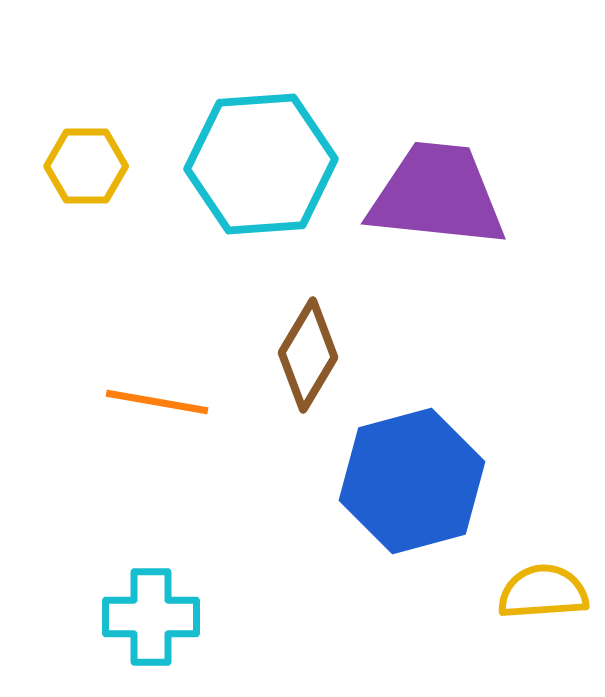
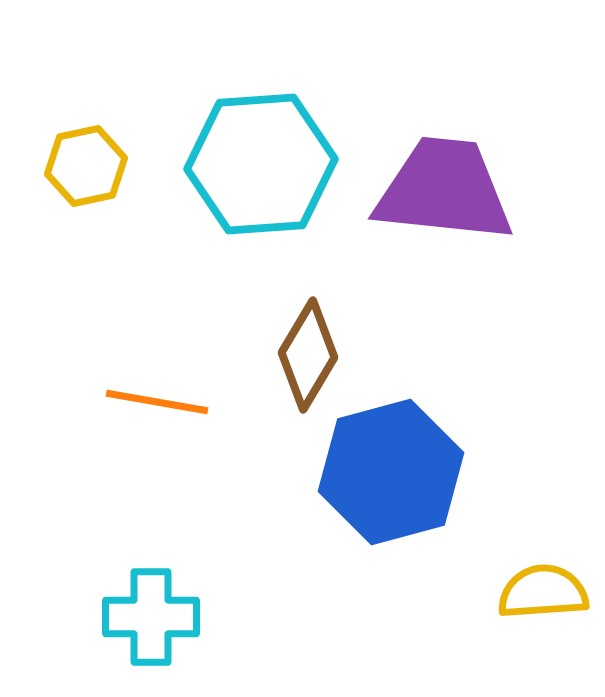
yellow hexagon: rotated 12 degrees counterclockwise
purple trapezoid: moved 7 px right, 5 px up
blue hexagon: moved 21 px left, 9 px up
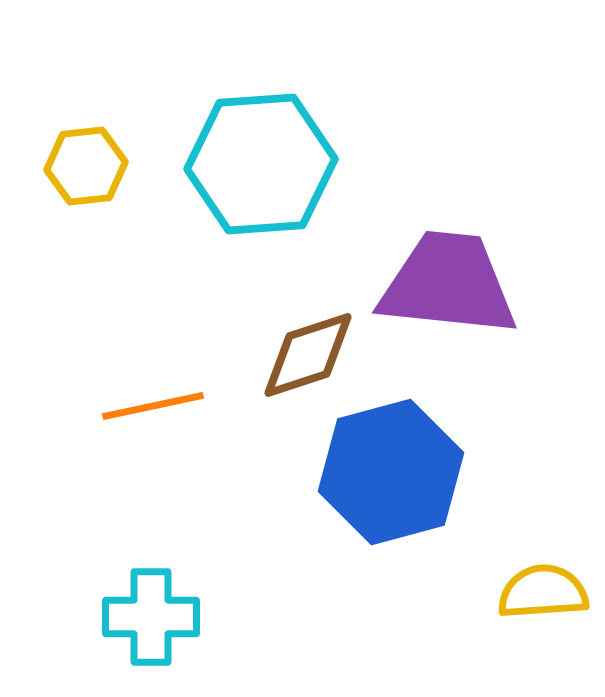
yellow hexagon: rotated 6 degrees clockwise
purple trapezoid: moved 4 px right, 94 px down
brown diamond: rotated 41 degrees clockwise
orange line: moved 4 px left, 4 px down; rotated 22 degrees counterclockwise
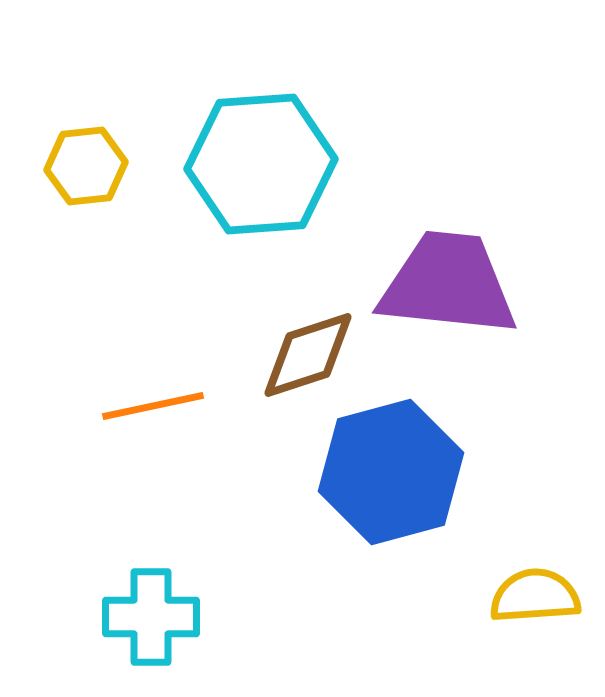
yellow semicircle: moved 8 px left, 4 px down
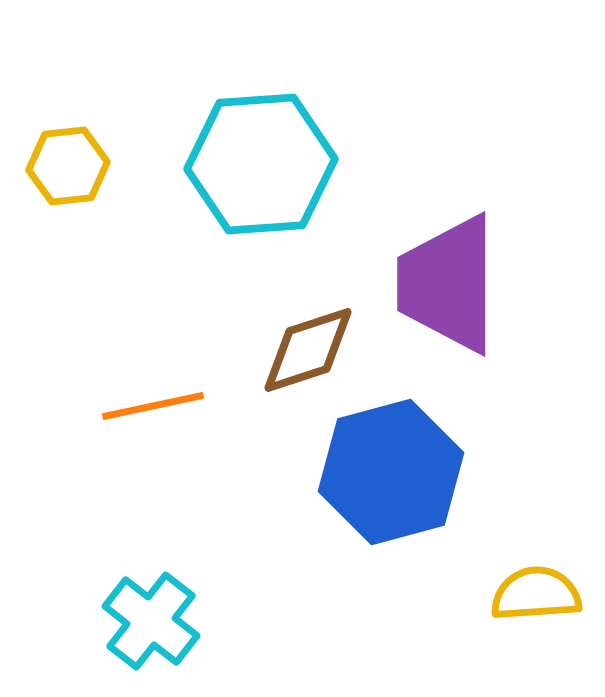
yellow hexagon: moved 18 px left
purple trapezoid: rotated 96 degrees counterclockwise
brown diamond: moved 5 px up
yellow semicircle: moved 1 px right, 2 px up
cyan cross: moved 4 px down; rotated 38 degrees clockwise
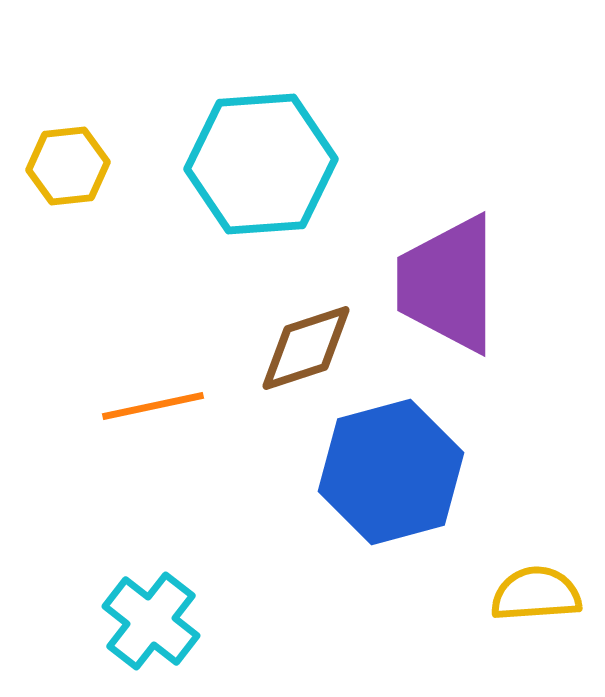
brown diamond: moved 2 px left, 2 px up
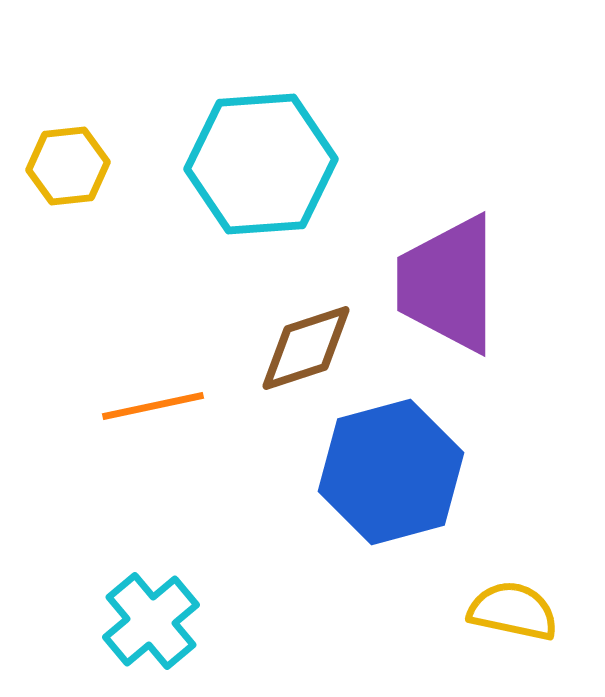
yellow semicircle: moved 23 px left, 17 px down; rotated 16 degrees clockwise
cyan cross: rotated 12 degrees clockwise
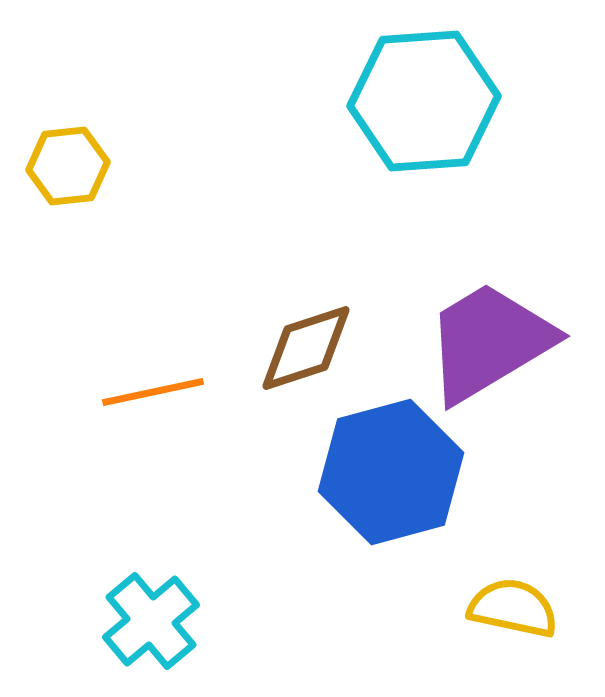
cyan hexagon: moved 163 px right, 63 px up
purple trapezoid: moved 41 px right, 58 px down; rotated 59 degrees clockwise
orange line: moved 14 px up
yellow semicircle: moved 3 px up
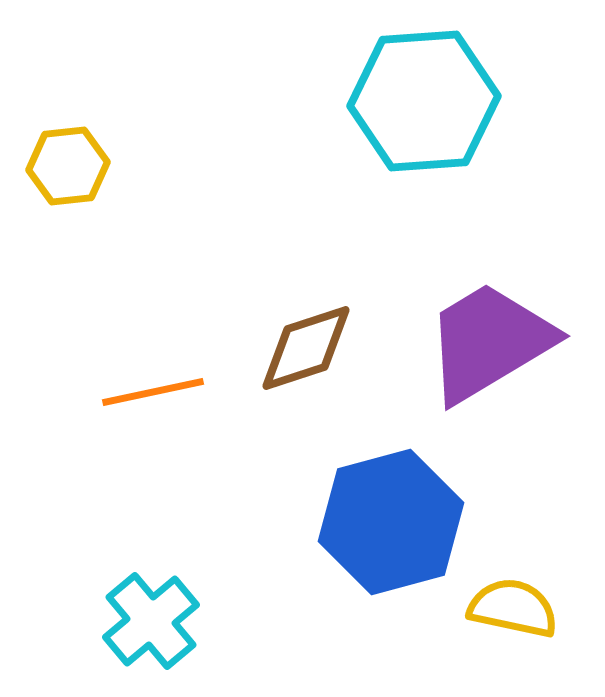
blue hexagon: moved 50 px down
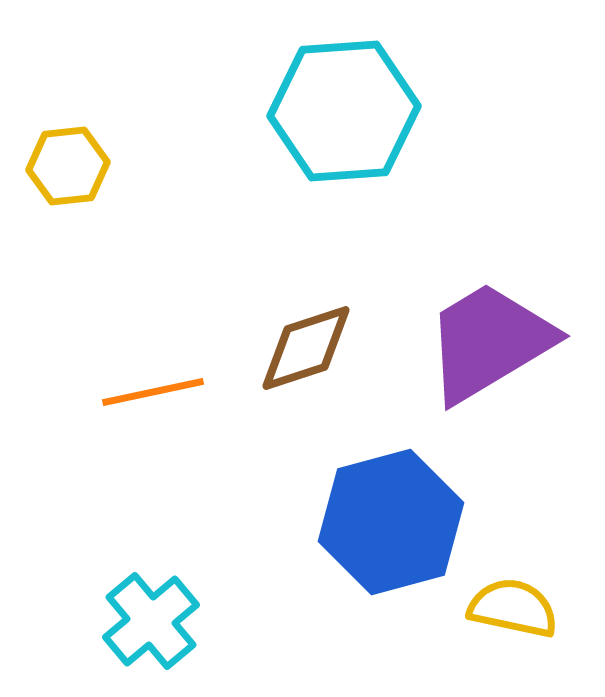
cyan hexagon: moved 80 px left, 10 px down
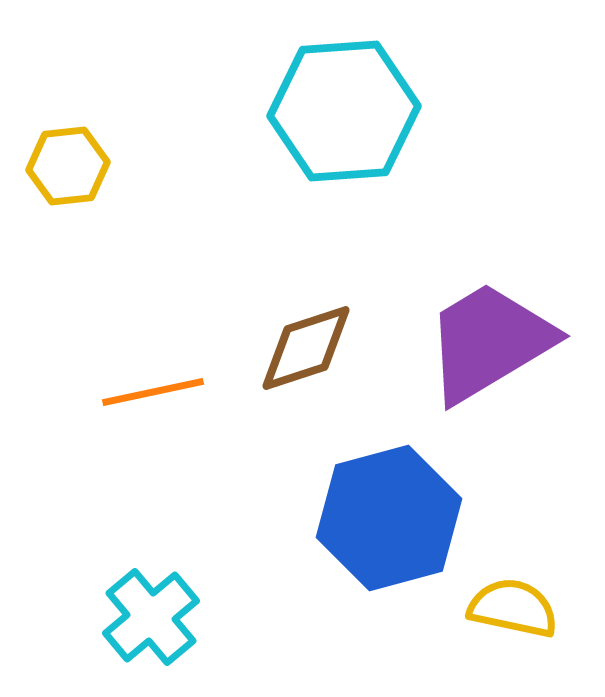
blue hexagon: moved 2 px left, 4 px up
cyan cross: moved 4 px up
